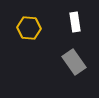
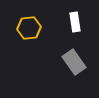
yellow hexagon: rotated 10 degrees counterclockwise
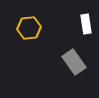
white rectangle: moved 11 px right, 2 px down
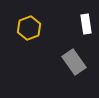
yellow hexagon: rotated 15 degrees counterclockwise
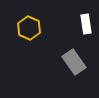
yellow hexagon: rotated 15 degrees counterclockwise
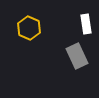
gray rectangle: moved 3 px right, 6 px up; rotated 10 degrees clockwise
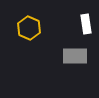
gray rectangle: moved 2 px left; rotated 65 degrees counterclockwise
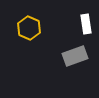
gray rectangle: rotated 20 degrees counterclockwise
